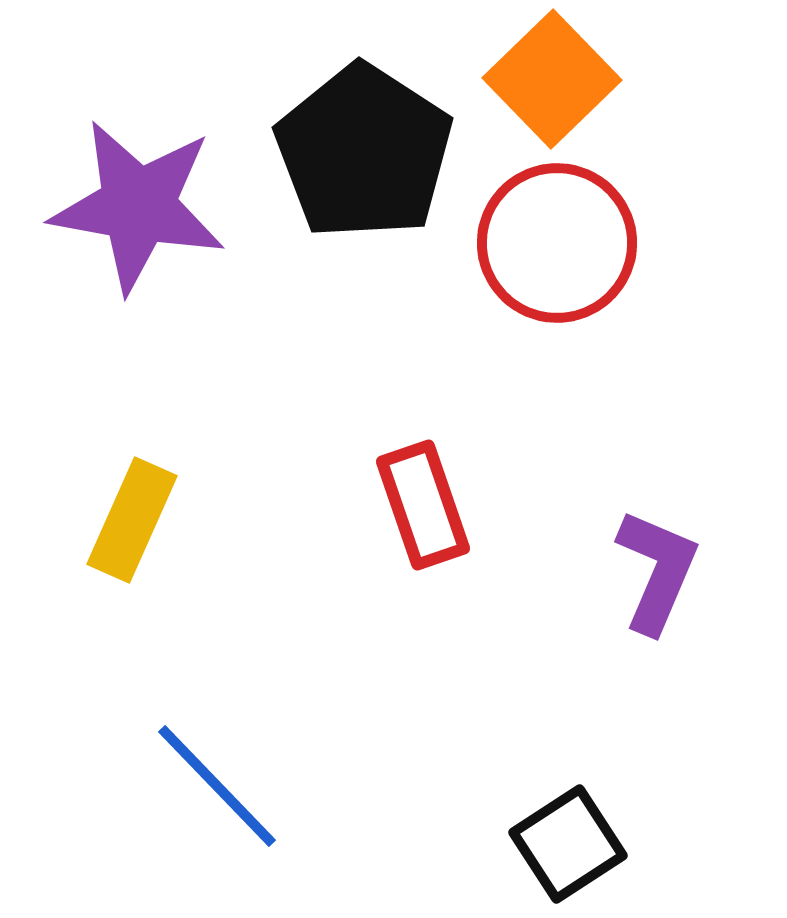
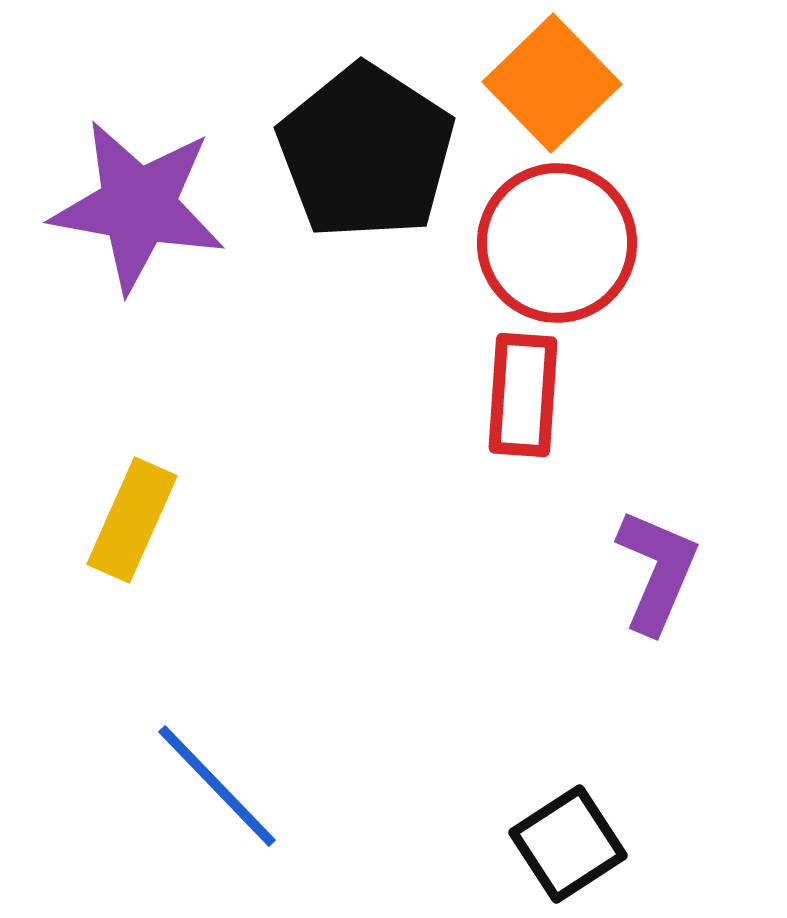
orange square: moved 4 px down
black pentagon: moved 2 px right
red rectangle: moved 100 px right, 110 px up; rotated 23 degrees clockwise
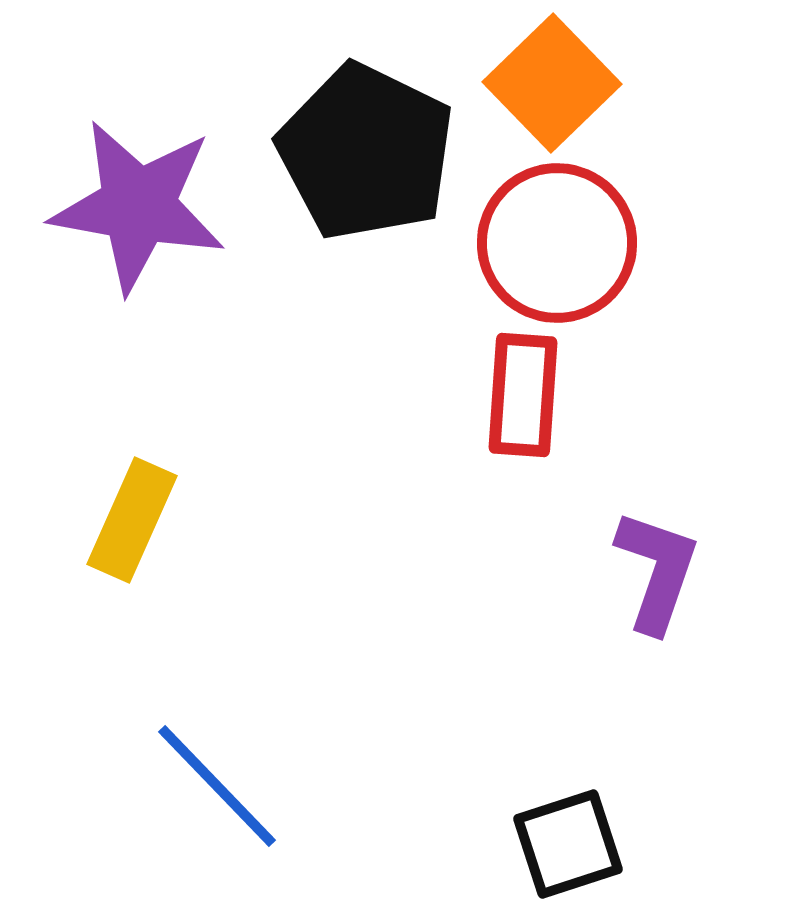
black pentagon: rotated 7 degrees counterclockwise
purple L-shape: rotated 4 degrees counterclockwise
black square: rotated 15 degrees clockwise
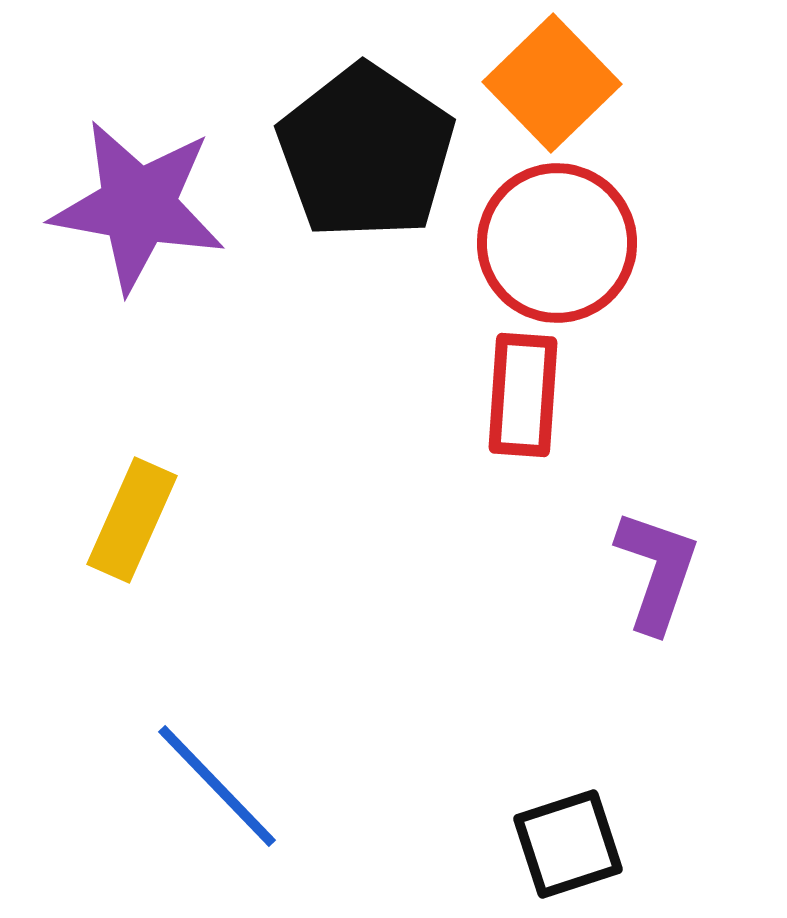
black pentagon: rotated 8 degrees clockwise
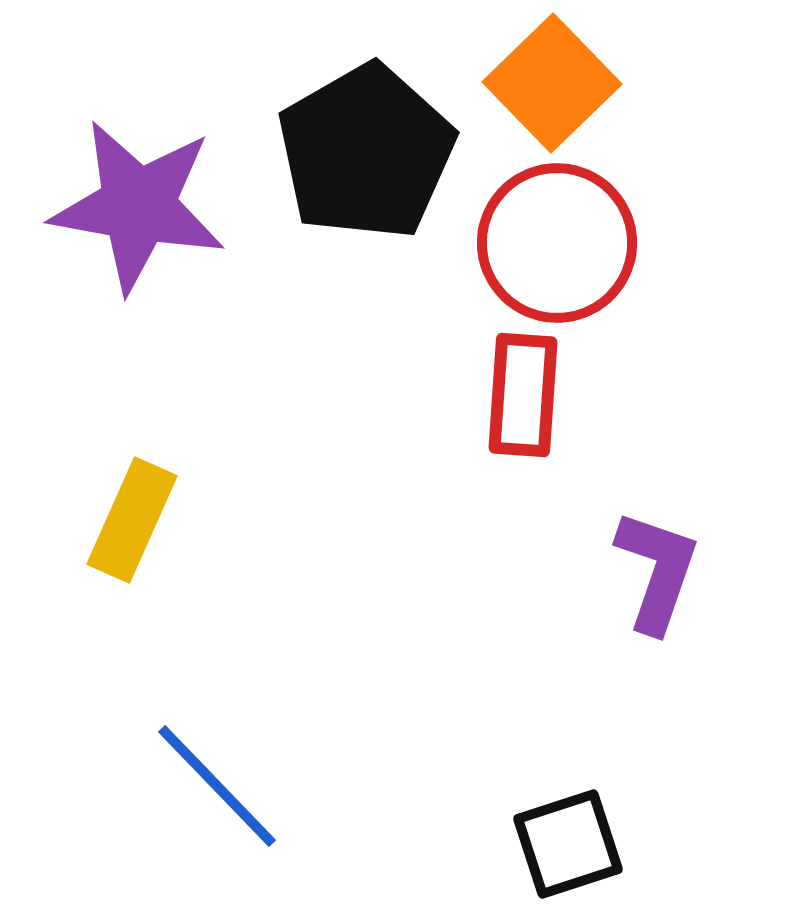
black pentagon: rotated 8 degrees clockwise
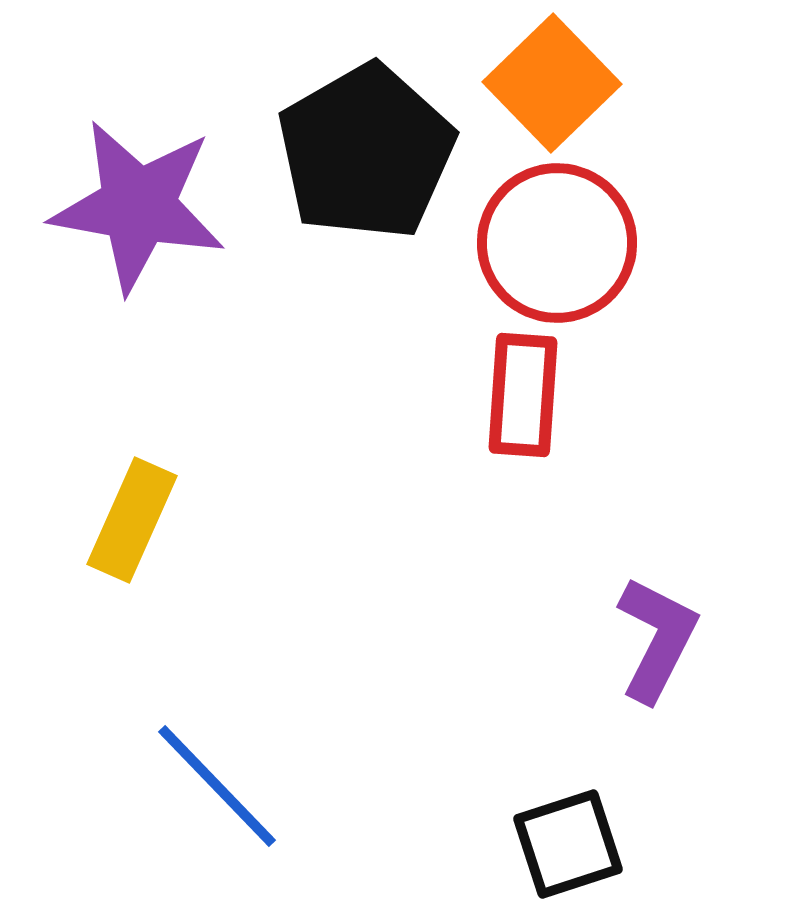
purple L-shape: moved 68 px down; rotated 8 degrees clockwise
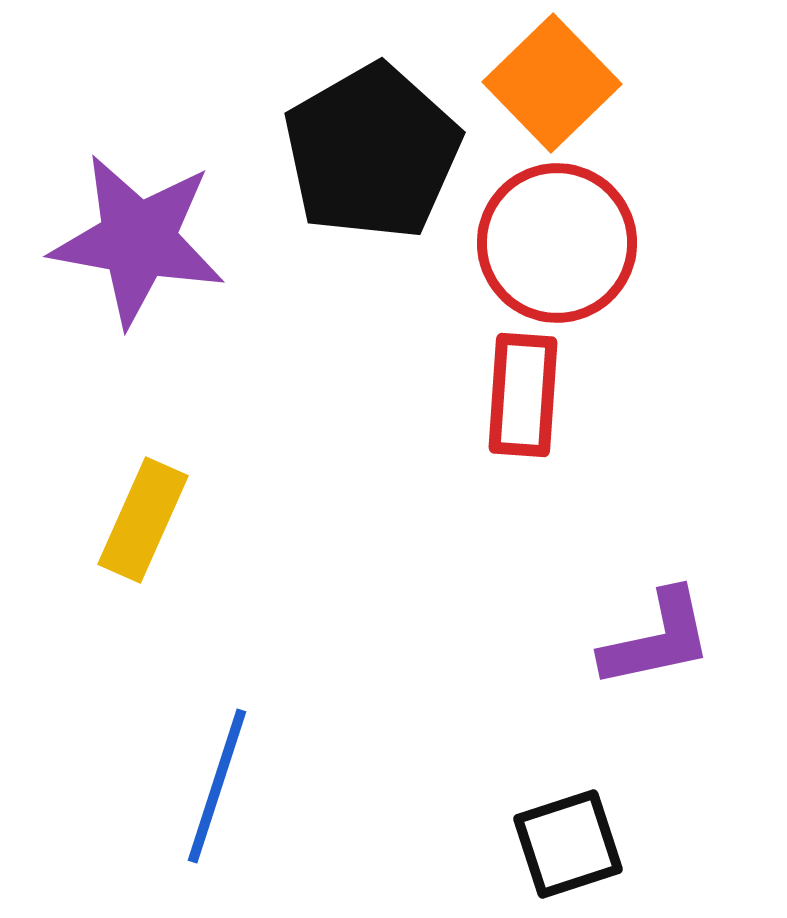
black pentagon: moved 6 px right
purple star: moved 34 px down
yellow rectangle: moved 11 px right
purple L-shape: rotated 51 degrees clockwise
blue line: rotated 62 degrees clockwise
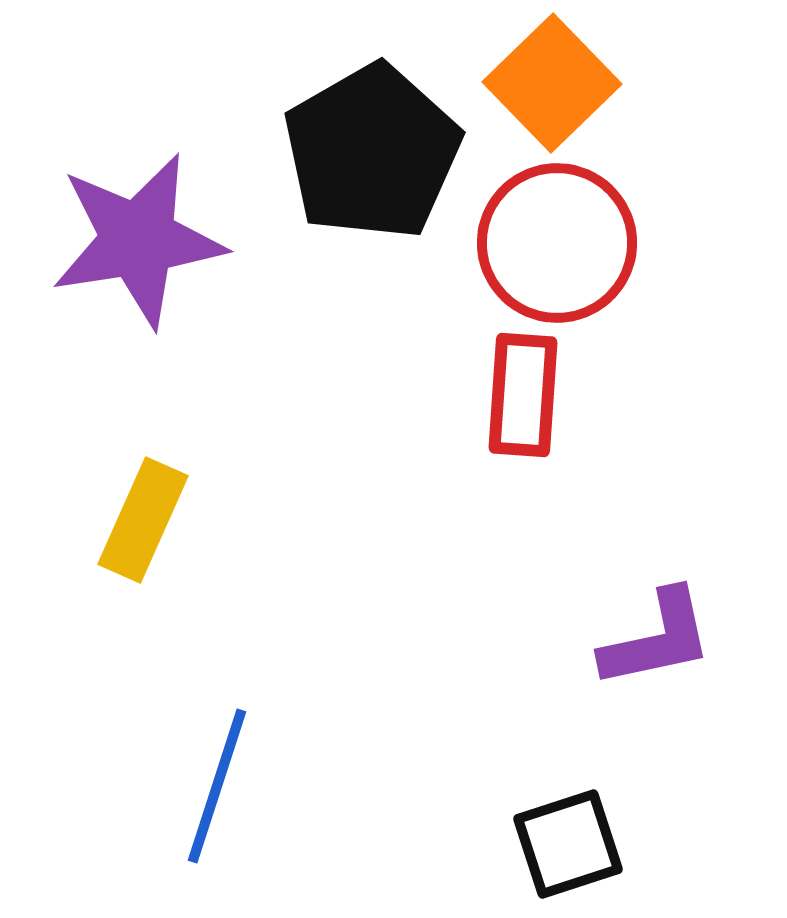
purple star: rotated 19 degrees counterclockwise
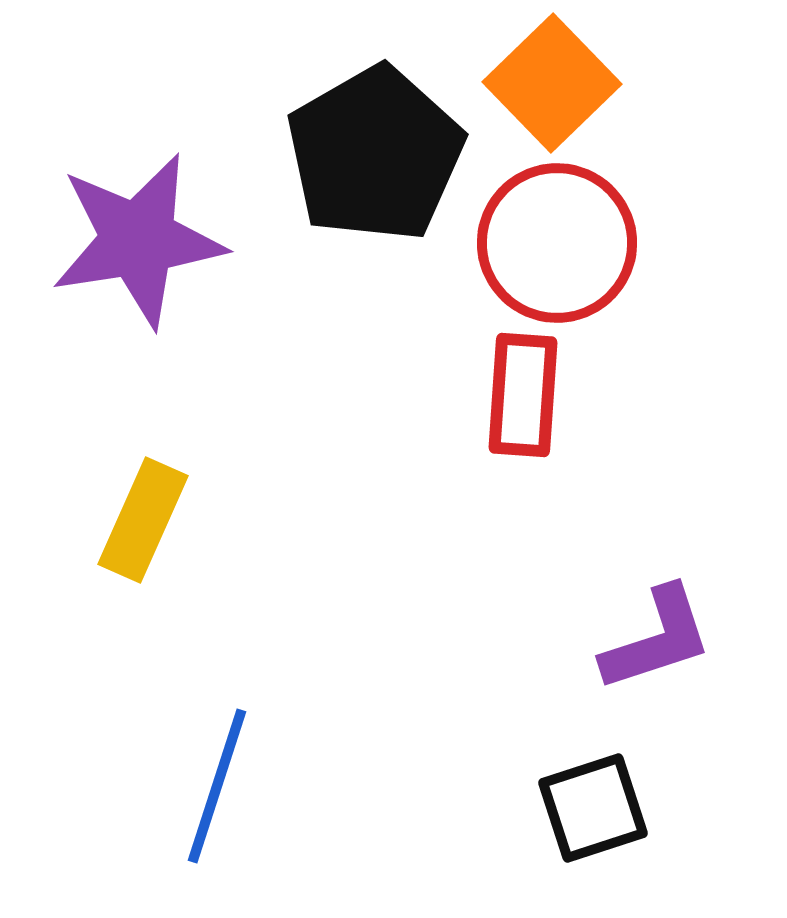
black pentagon: moved 3 px right, 2 px down
purple L-shape: rotated 6 degrees counterclockwise
black square: moved 25 px right, 36 px up
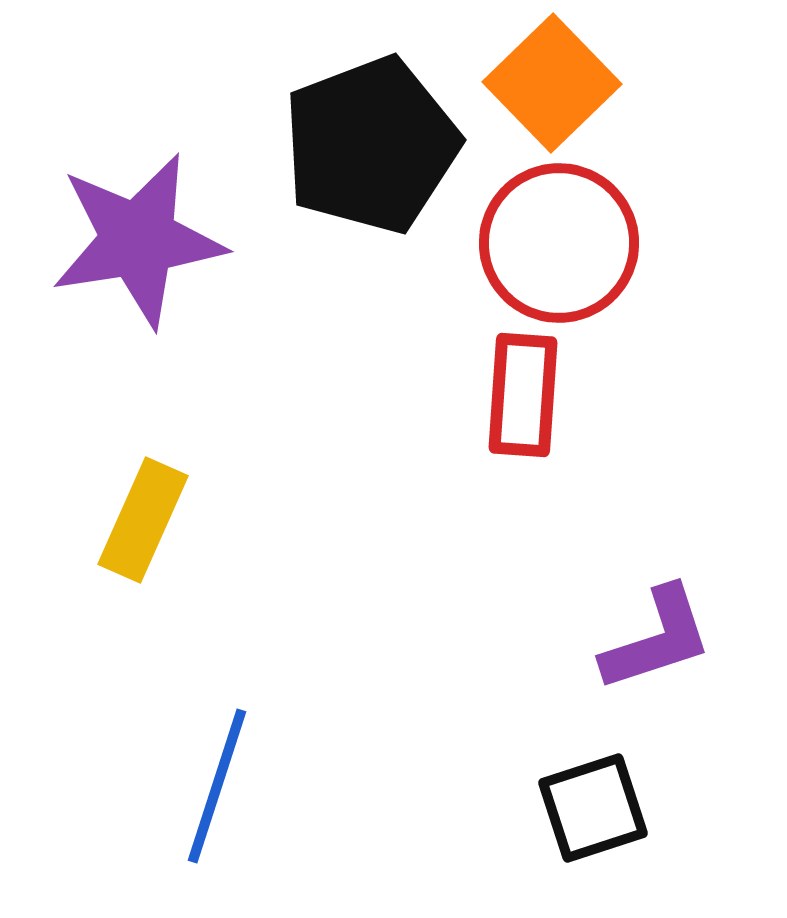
black pentagon: moved 4 px left, 9 px up; rotated 9 degrees clockwise
red circle: moved 2 px right
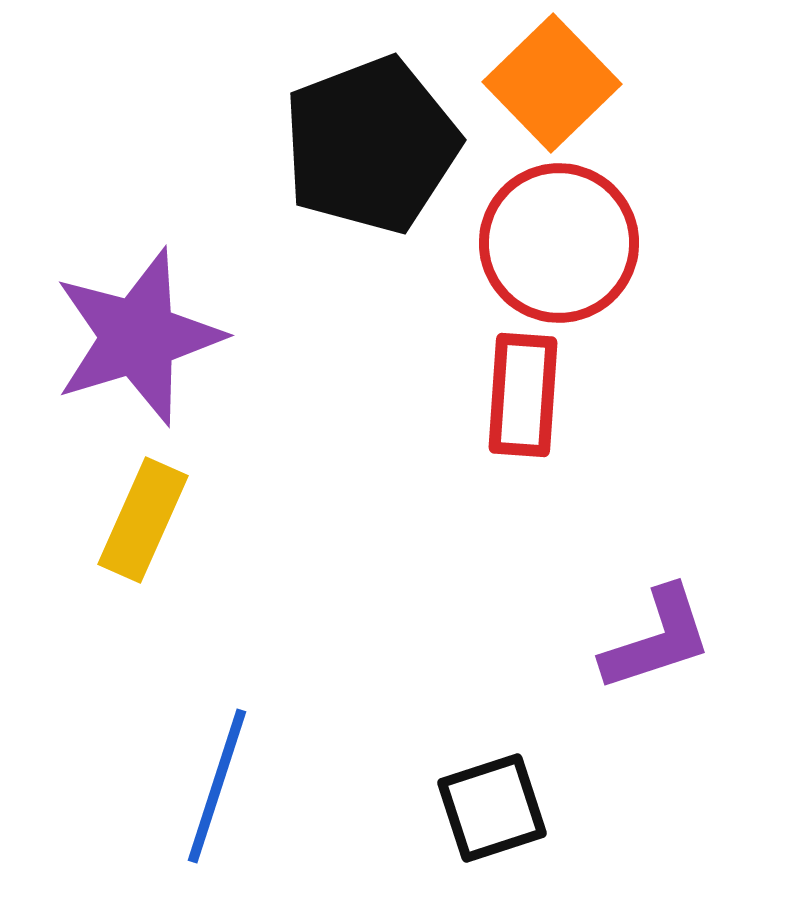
purple star: moved 97 px down; rotated 8 degrees counterclockwise
black square: moved 101 px left
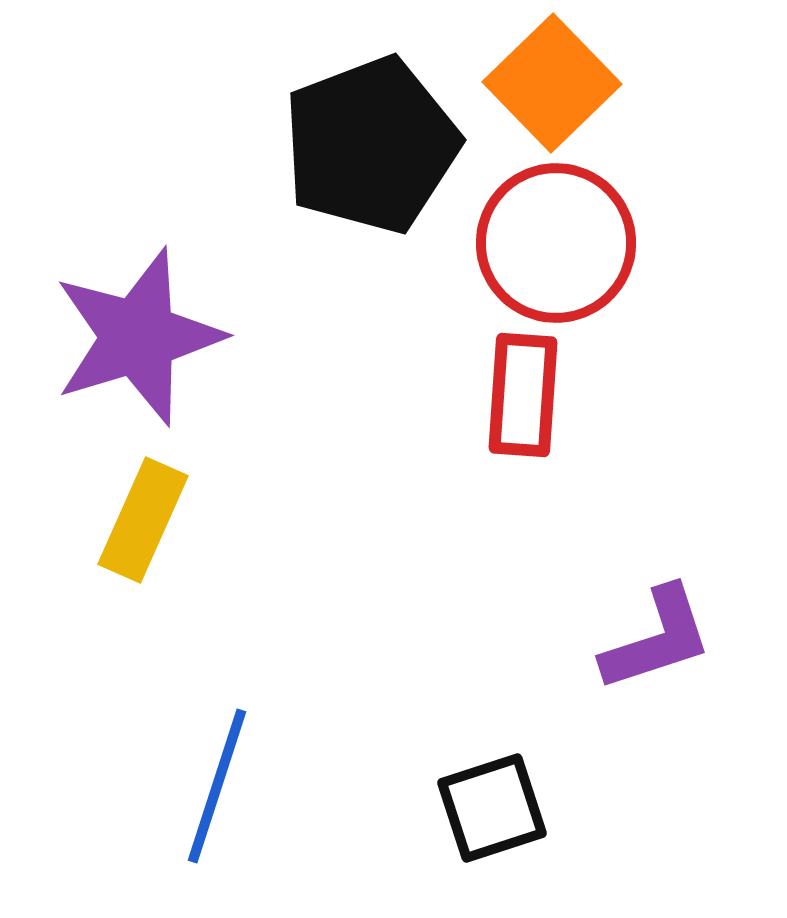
red circle: moved 3 px left
